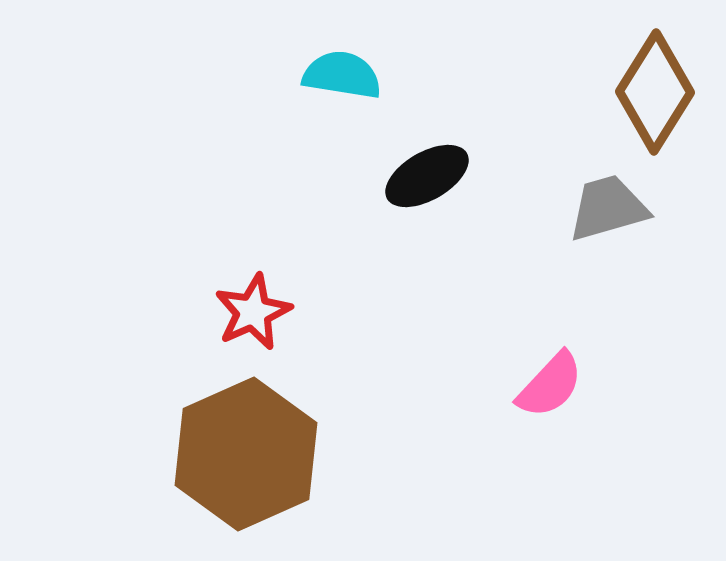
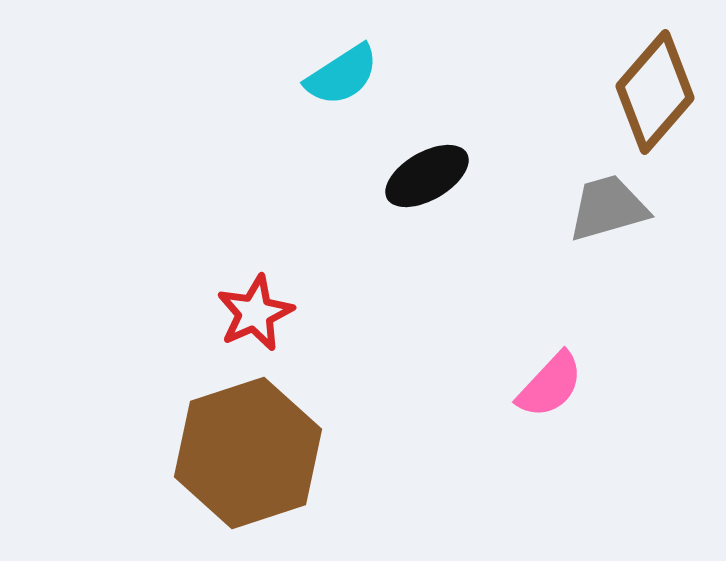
cyan semicircle: rotated 138 degrees clockwise
brown diamond: rotated 9 degrees clockwise
red star: moved 2 px right, 1 px down
brown hexagon: moved 2 px right, 1 px up; rotated 6 degrees clockwise
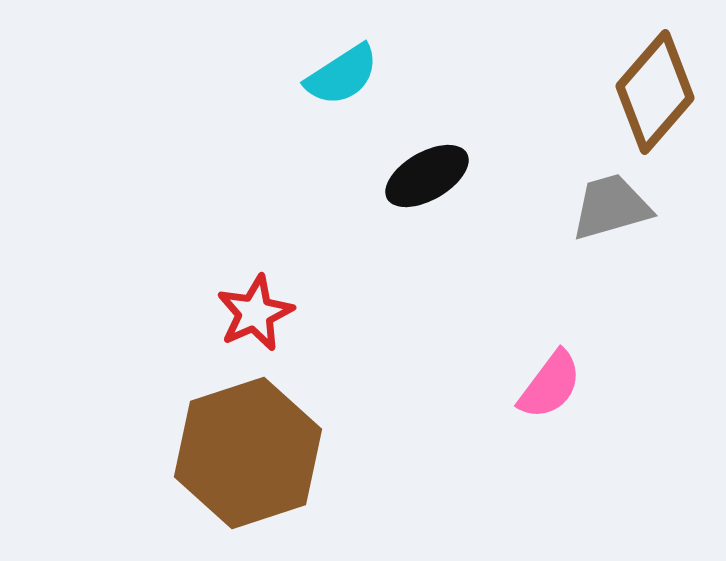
gray trapezoid: moved 3 px right, 1 px up
pink semicircle: rotated 6 degrees counterclockwise
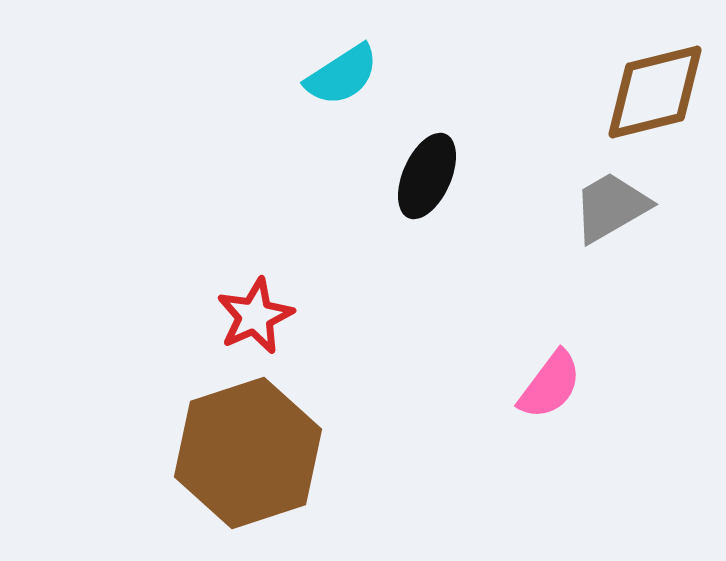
brown diamond: rotated 35 degrees clockwise
black ellipse: rotated 36 degrees counterclockwise
gray trapezoid: rotated 14 degrees counterclockwise
red star: moved 3 px down
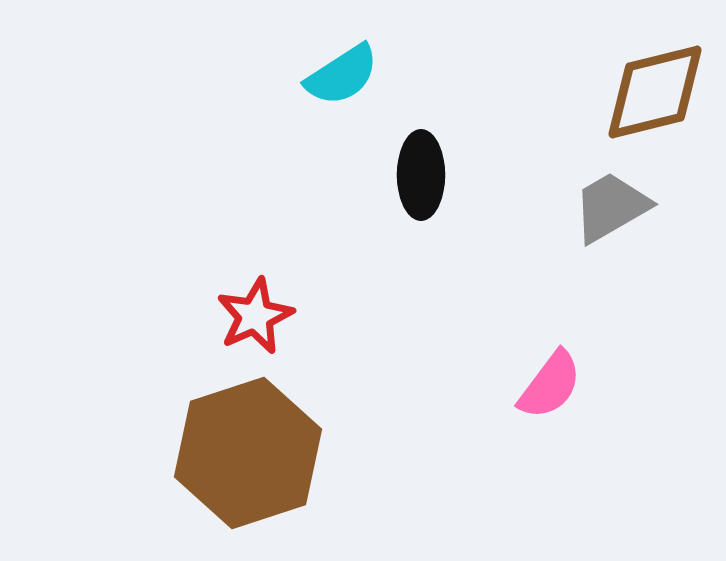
black ellipse: moved 6 px left, 1 px up; rotated 24 degrees counterclockwise
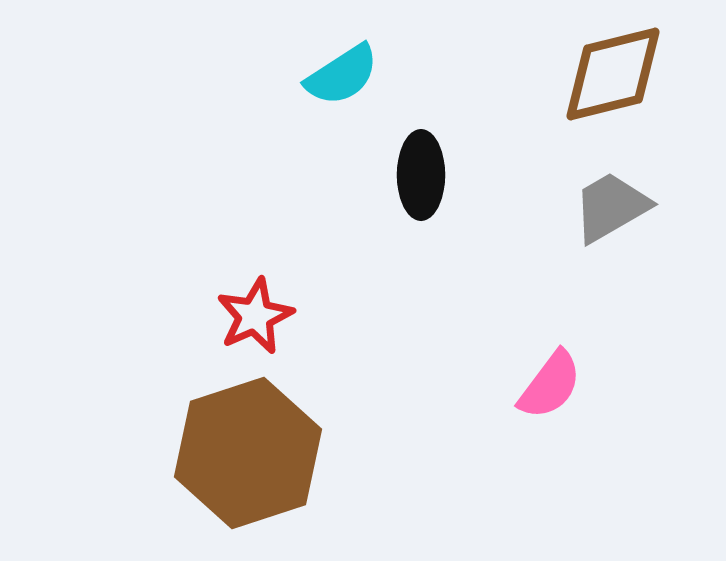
brown diamond: moved 42 px left, 18 px up
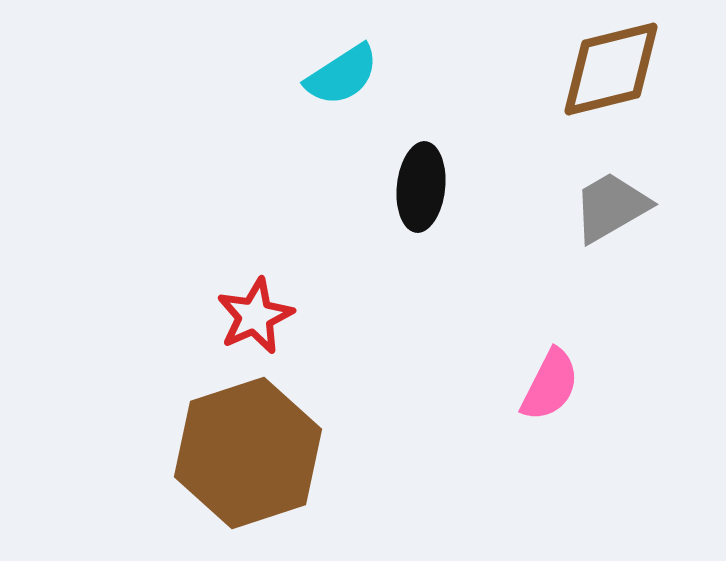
brown diamond: moved 2 px left, 5 px up
black ellipse: moved 12 px down; rotated 6 degrees clockwise
pink semicircle: rotated 10 degrees counterclockwise
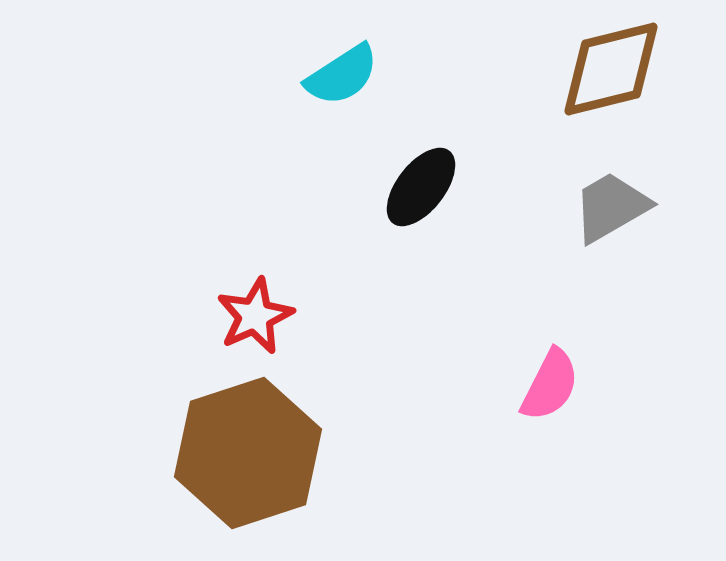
black ellipse: rotated 32 degrees clockwise
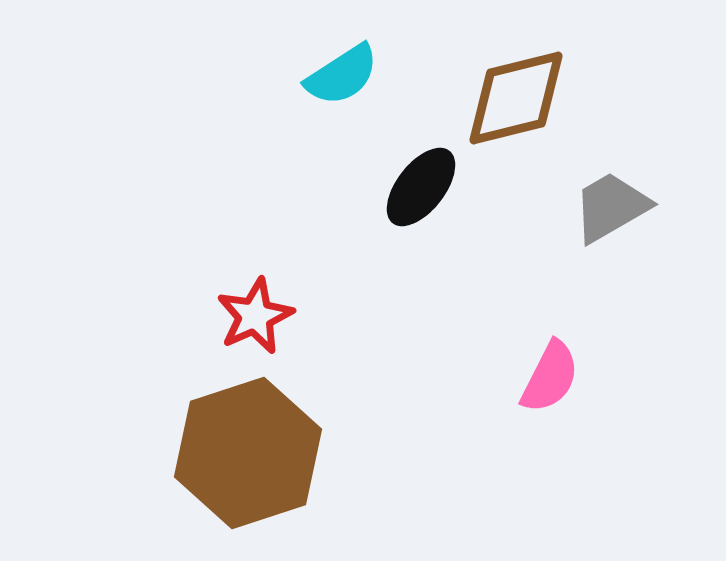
brown diamond: moved 95 px left, 29 px down
pink semicircle: moved 8 px up
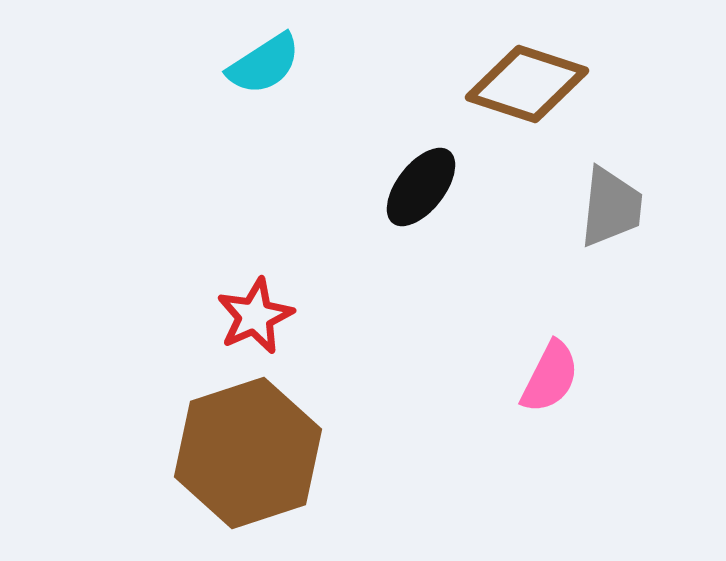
cyan semicircle: moved 78 px left, 11 px up
brown diamond: moved 11 px right, 14 px up; rotated 32 degrees clockwise
gray trapezoid: rotated 126 degrees clockwise
